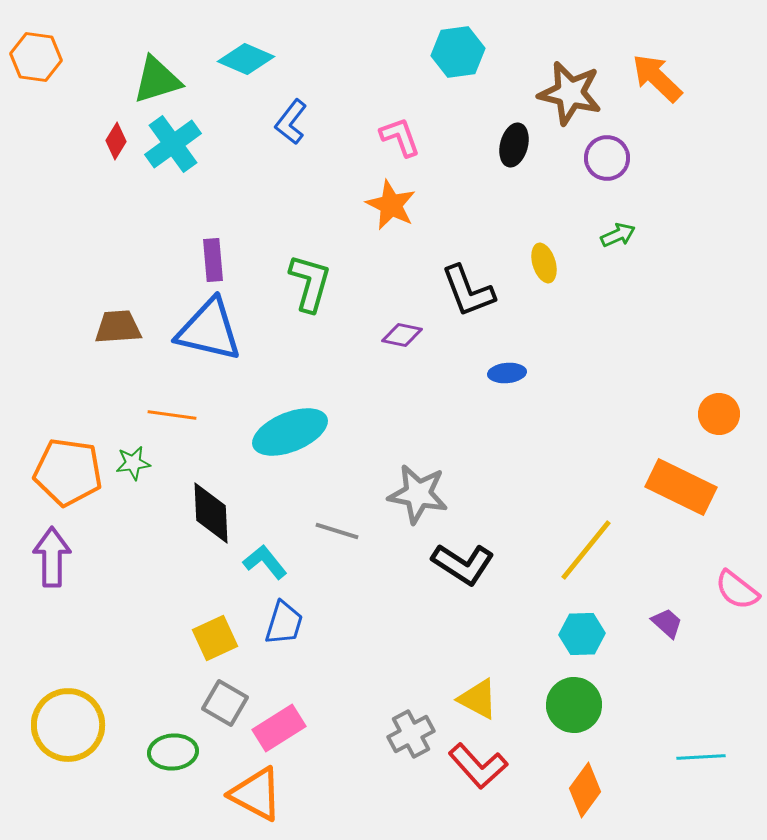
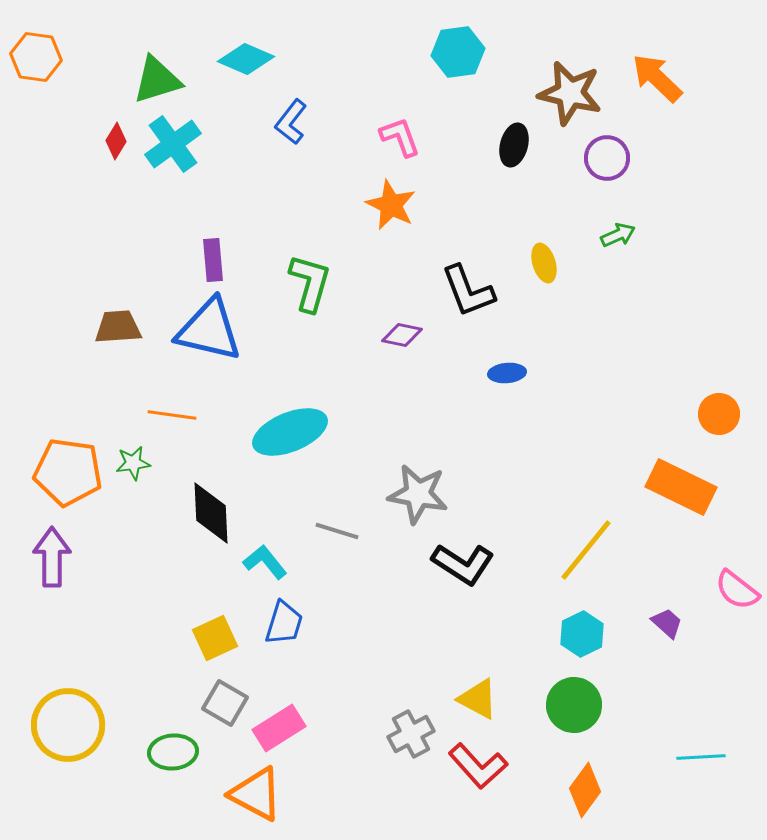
cyan hexagon at (582, 634): rotated 24 degrees counterclockwise
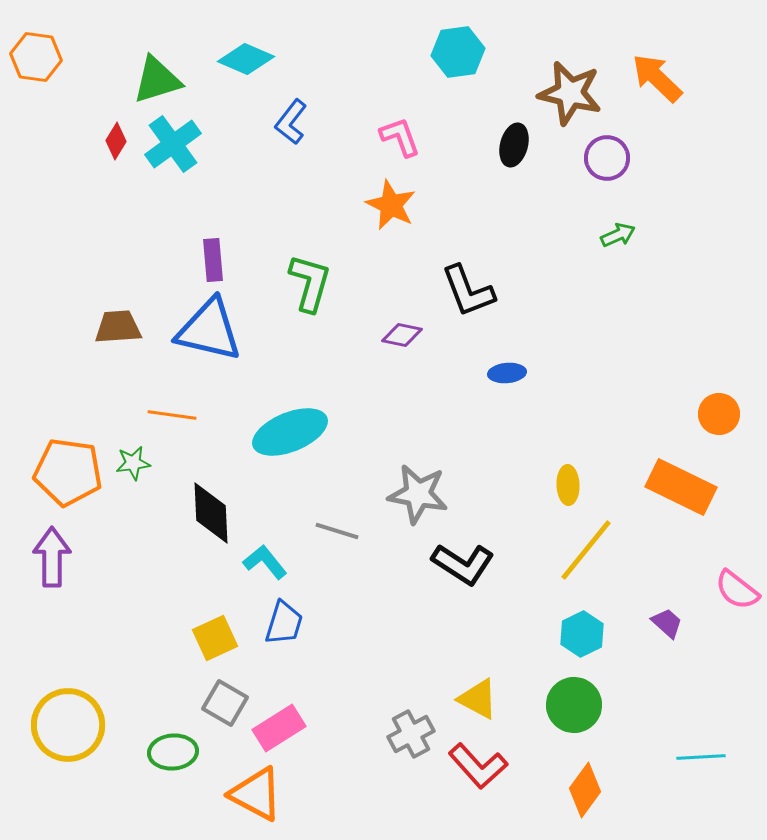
yellow ellipse at (544, 263): moved 24 px right, 222 px down; rotated 15 degrees clockwise
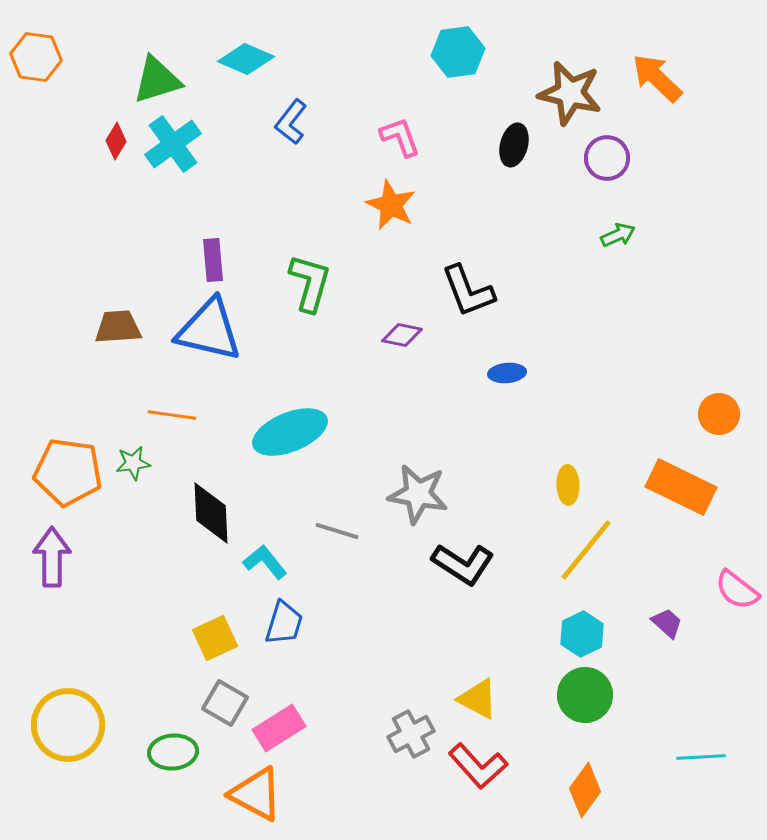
green circle at (574, 705): moved 11 px right, 10 px up
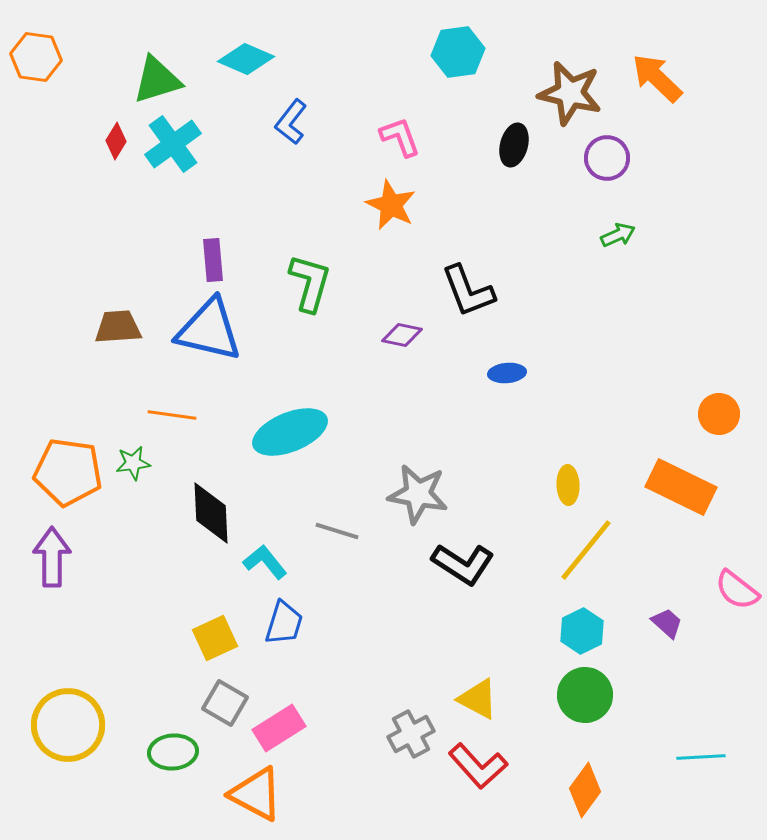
cyan hexagon at (582, 634): moved 3 px up
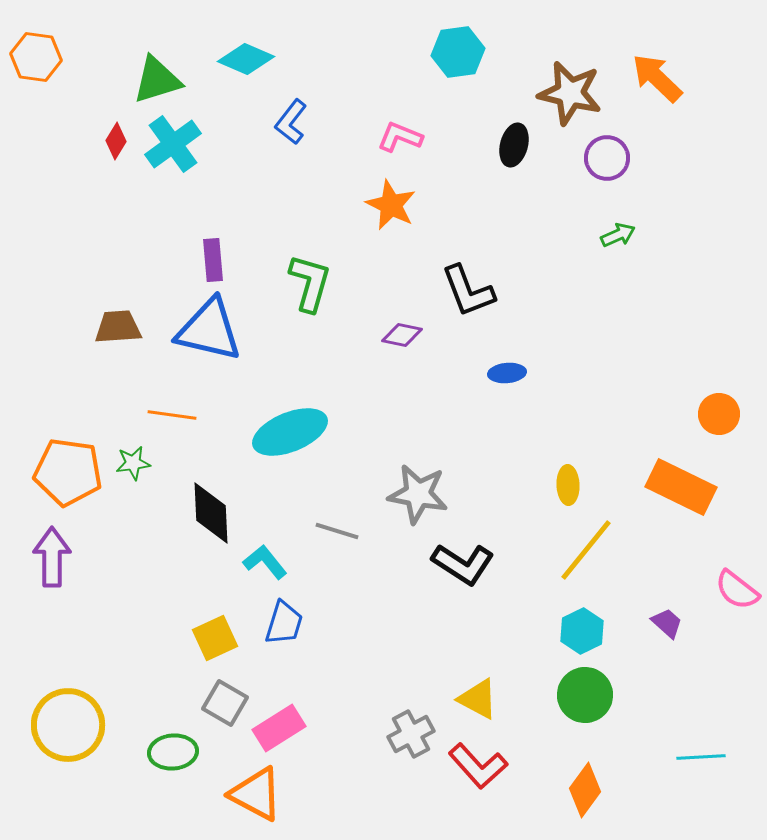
pink L-shape at (400, 137): rotated 48 degrees counterclockwise
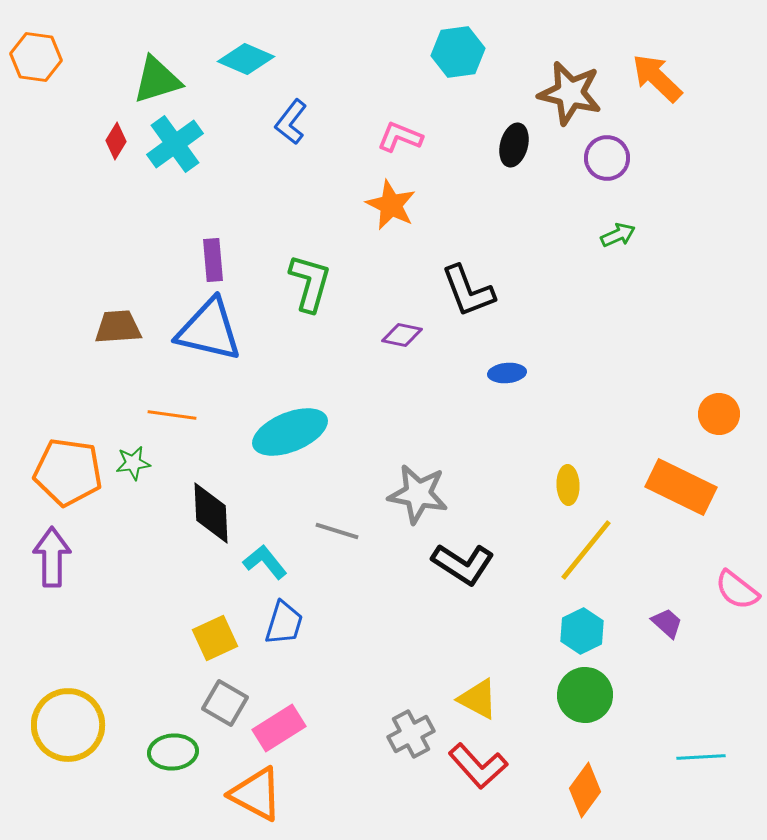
cyan cross at (173, 144): moved 2 px right
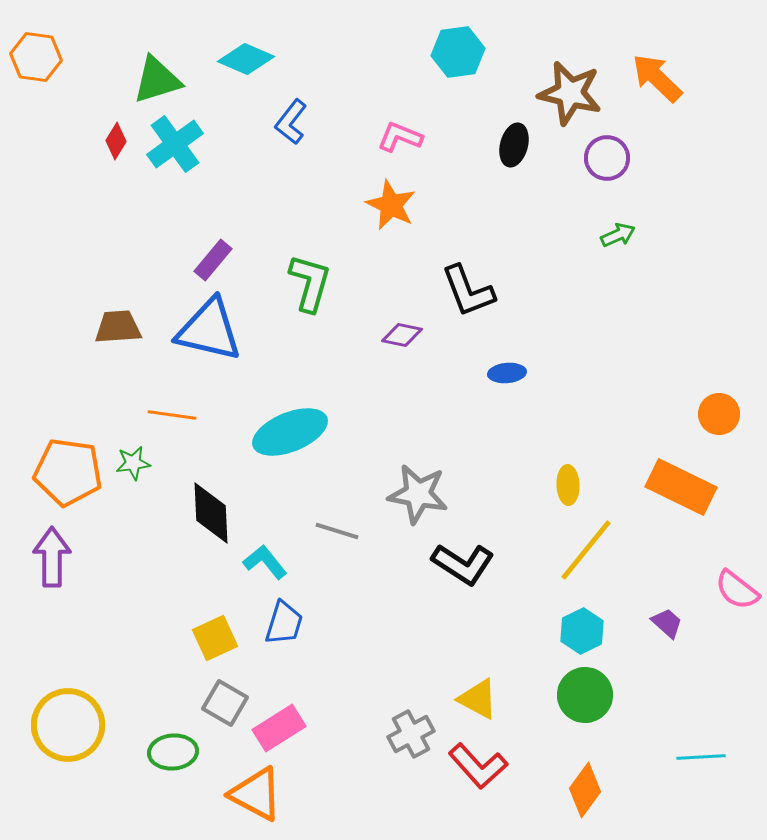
purple rectangle at (213, 260): rotated 45 degrees clockwise
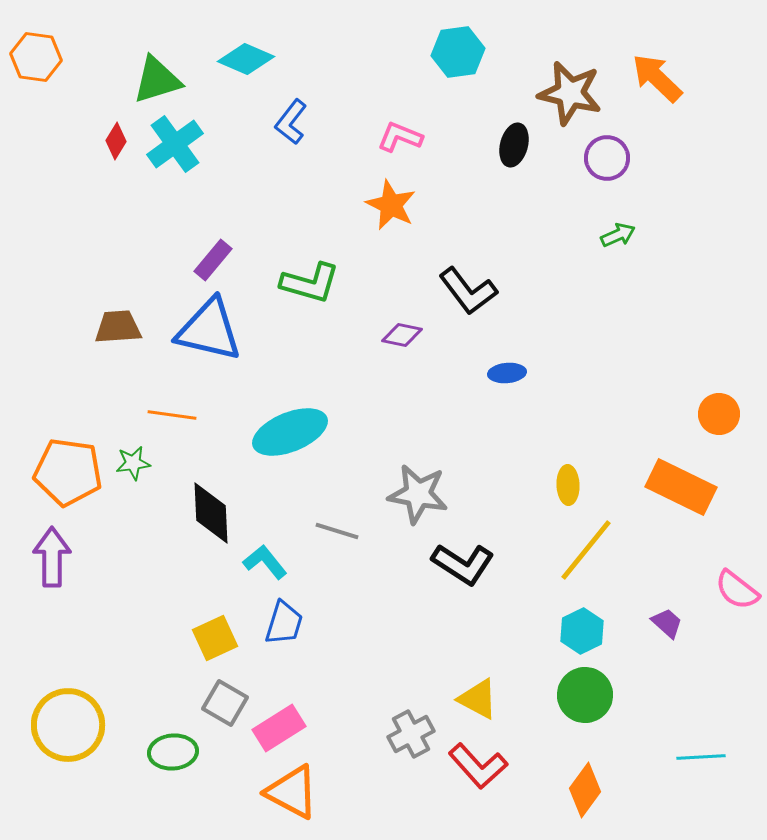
green L-shape at (310, 283): rotated 90 degrees clockwise
black L-shape at (468, 291): rotated 16 degrees counterclockwise
orange triangle at (256, 794): moved 36 px right, 2 px up
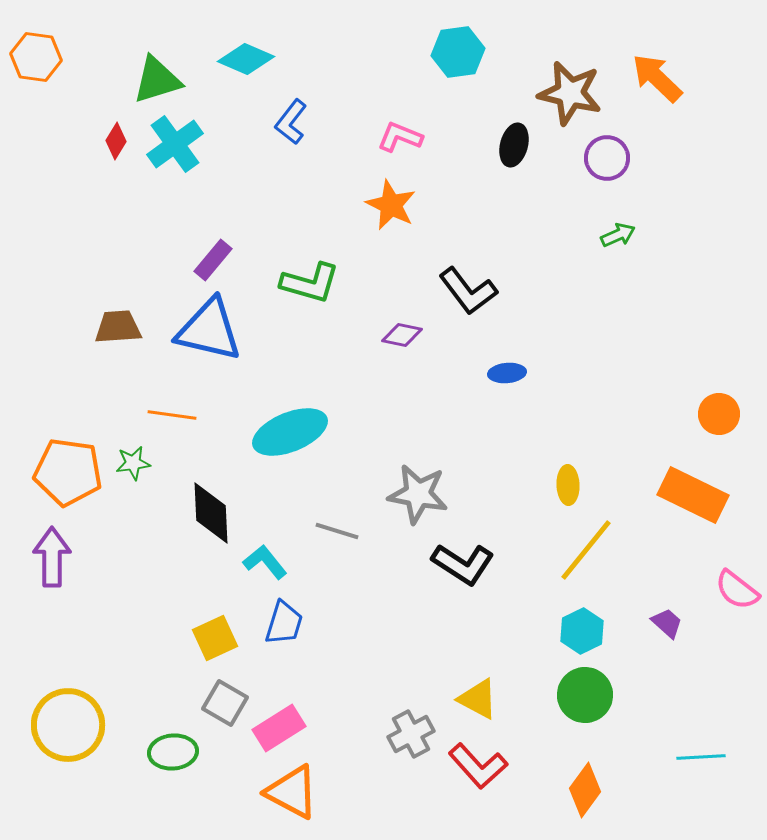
orange rectangle at (681, 487): moved 12 px right, 8 px down
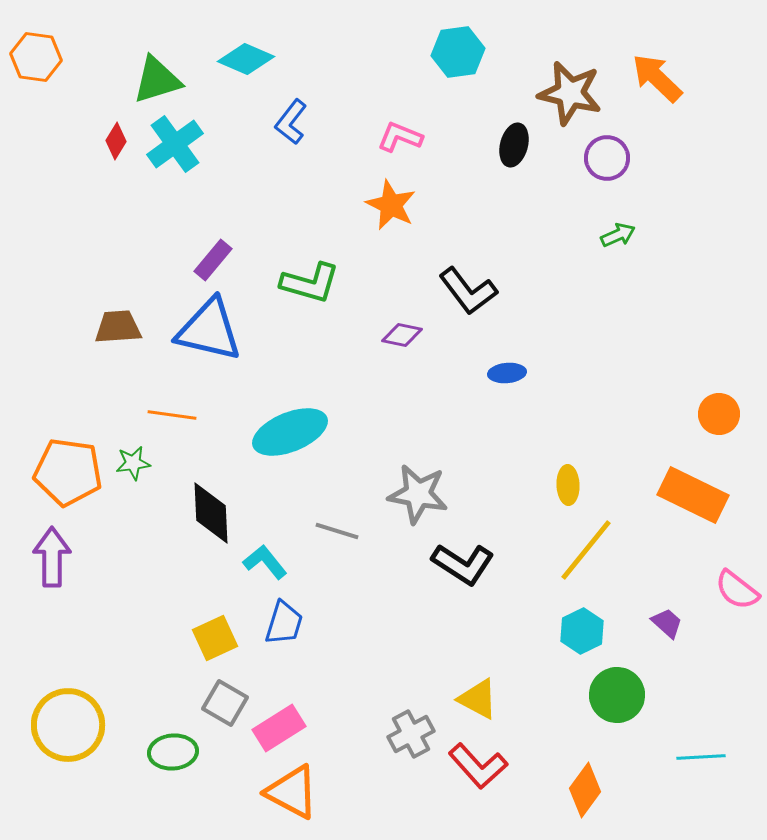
green circle at (585, 695): moved 32 px right
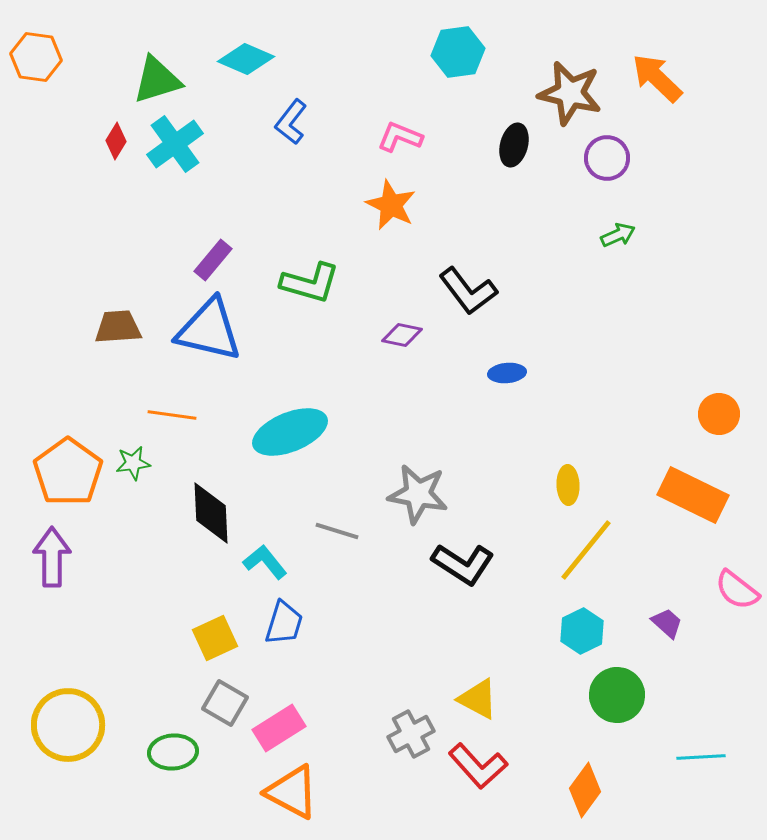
orange pentagon at (68, 472): rotated 28 degrees clockwise
